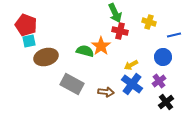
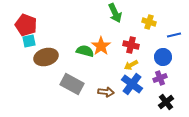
red cross: moved 11 px right, 14 px down
purple cross: moved 1 px right, 3 px up; rotated 16 degrees clockwise
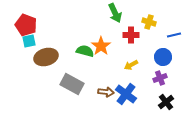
red cross: moved 10 px up; rotated 14 degrees counterclockwise
blue cross: moved 6 px left, 10 px down
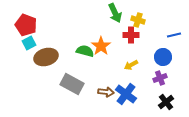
yellow cross: moved 11 px left, 2 px up
cyan square: moved 2 px down; rotated 16 degrees counterclockwise
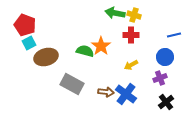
green arrow: rotated 126 degrees clockwise
yellow cross: moved 4 px left, 5 px up
red pentagon: moved 1 px left
blue circle: moved 2 px right
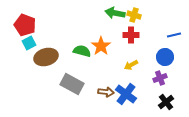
green semicircle: moved 3 px left
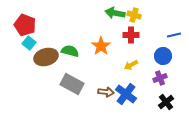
cyan square: rotated 24 degrees counterclockwise
green semicircle: moved 12 px left
blue circle: moved 2 px left, 1 px up
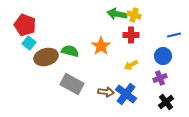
green arrow: moved 2 px right, 1 px down
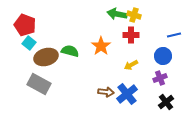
gray rectangle: moved 33 px left
blue cross: moved 1 px right; rotated 15 degrees clockwise
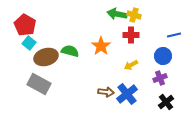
red pentagon: rotated 10 degrees clockwise
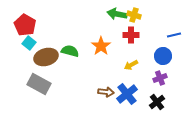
black cross: moved 9 px left
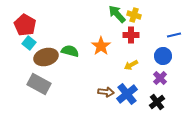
green arrow: rotated 36 degrees clockwise
purple cross: rotated 24 degrees counterclockwise
